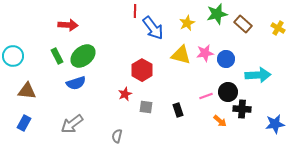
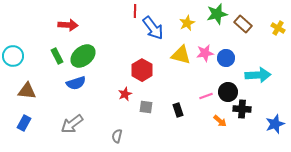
blue circle: moved 1 px up
blue star: rotated 12 degrees counterclockwise
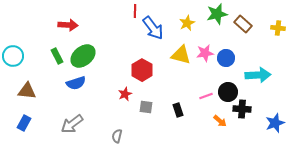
yellow cross: rotated 24 degrees counterclockwise
blue star: moved 1 px up
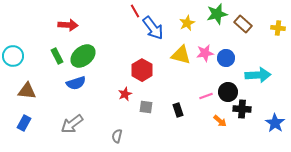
red line: rotated 32 degrees counterclockwise
blue star: rotated 18 degrees counterclockwise
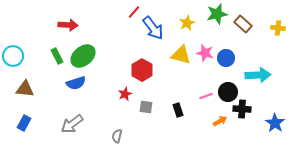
red line: moved 1 px left, 1 px down; rotated 72 degrees clockwise
pink star: rotated 24 degrees clockwise
brown triangle: moved 2 px left, 2 px up
orange arrow: rotated 72 degrees counterclockwise
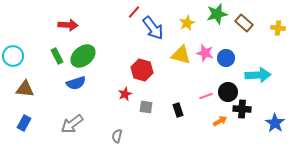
brown rectangle: moved 1 px right, 1 px up
red hexagon: rotated 15 degrees counterclockwise
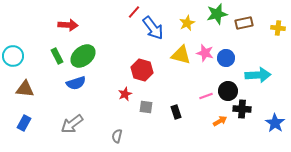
brown rectangle: rotated 54 degrees counterclockwise
black circle: moved 1 px up
black rectangle: moved 2 px left, 2 px down
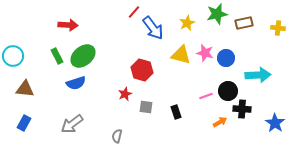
orange arrow: moved 1 px down
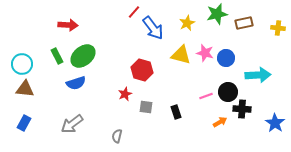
cyan circle: moved 9 px right, 8 px down
black circle: moved 1 px down
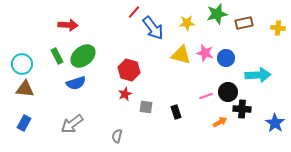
yellow star: rotated 21 degrees clockwise
red hexagon: moved 13 px left
